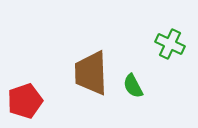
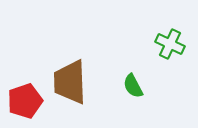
brown trapezoid: moved 21 px left, 9 px down
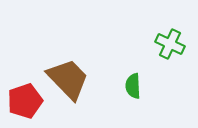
brown trapezoid: moved 2 px left, 3 px up; rotated 138 degrees clockwise
green semicircle: rotated 25 degrees clockwise
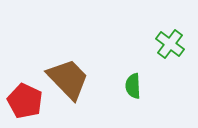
green cross: rotated 12 degrees clockwise
red pentagon: rotated 28 degrees counterclockwise
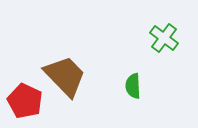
green cross: moved 6 px left, 6 px up
brown trapezoid: moved 3 px left, 3 px up
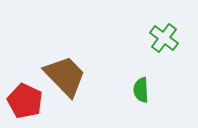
green semicircle: moved 8 px right, 4 px down
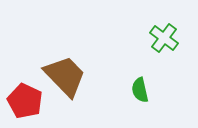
green semicircle: moved 1 px left; rotated 10 degrees counterclockwise
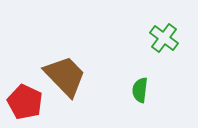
green semicircle: rotated 20 degrees clockwise
red pentagon: moved 1 px down
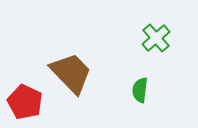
green cross: moved 8 px left; rotated 12 degrees clockwise
brown trapezoid: moved 6 px right, 3 px up
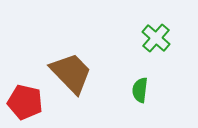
green cross: rotated 8 degrees counterclockwise
red pentagon: rotated 12 degrees counterclockwise
